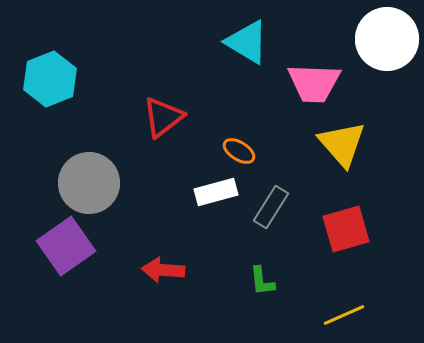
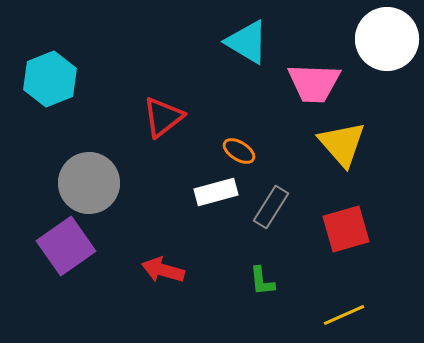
red arrow: rotated 12 degrees clockwise
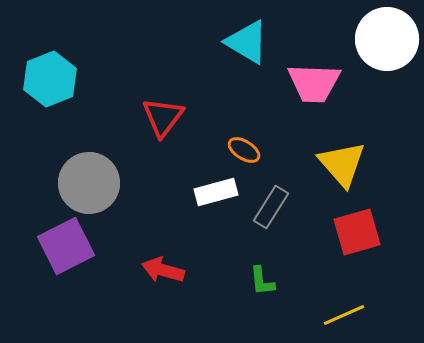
red triangle: rotated 15 degrees counterclockwise
yellow triangle: moved 20 px down
orange ellipse: moved 5 px right, 1 px up
red square: moved 11 px right, 3 px down
purple square: rotated 8 degrees clockwise
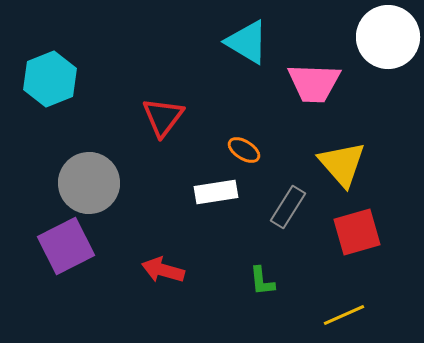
white circle: moved 1 px right, 2 px up
white rectangle: rotated 6 degrees clockwise
gray rectangle: moved 17 px right
